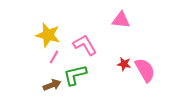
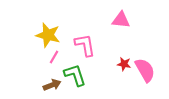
pink L-shape: rotated 20 degrees clockwise
green L-shape: rotated 85 degrees clockwise
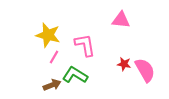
green L-shape: rotated 40 degrees counterclockwise
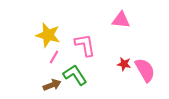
green L-shape: rotated 25 degrees clockwise
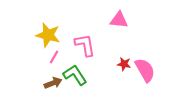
pink triangle: moved 2 px left
brown arrow: moved 1 px right, 2 px up
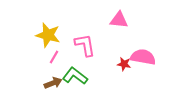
pink semicircle: moved 2 px left, 13 px up; rotated 50 degrees counterclockwise
green L-shape: moved 1 px down; rotated 20 degrees counterclockwise
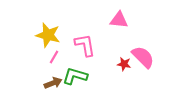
pink semicircle: rotated 35 degrees clockwise
green L-shape: rotated 20 degrees counterclockwise
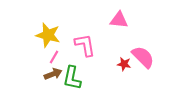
green L-shape: moved 3 px left, 2 px down; rotated 95 degrees counterclockwise
brown arrow: moved 9 px up
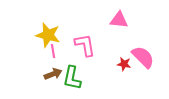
pink line: moved 1 px left, 6 px up; rotated 40 degrees counterclockwise
